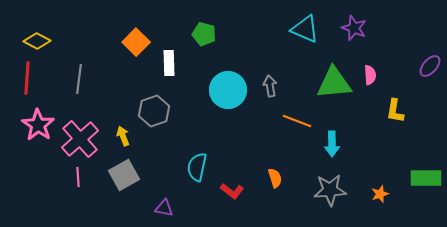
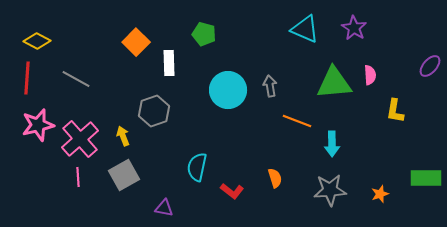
purple star: rotated 10 degrees clockwise
gray line: moved 3 px left; rotated 68 degrees counterclockwise
pink star: rotated 24 degrees clockwise
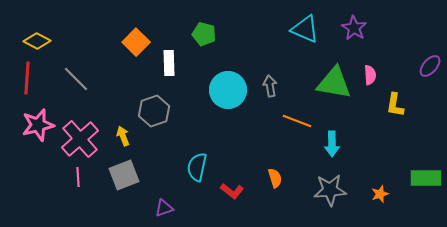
gray line: rotated 16 degrees clockwise
green triangle: rotated 15 degrees clockwise
yellow L-shape: moved 6 px up
gray square: rotated 8 degrees clockwise
purple triangle: rotated 30 degrees counterclockwise
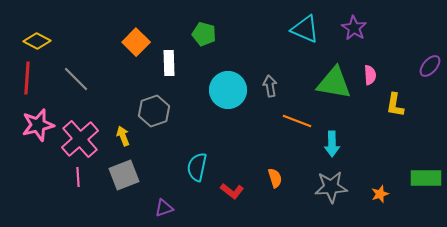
gray star: moved 1 px right, 3 px up
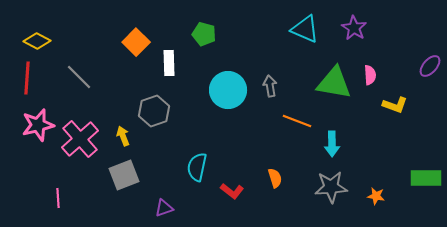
gray line: moved 3 px right, 2 px up
yellow L-shape: rotated 80 degrees counterclockwise
pink line: moved 20 px left, 21 px down
orange star: moved 4 px left, 2 px down; rotated 30 degrees clockwise
